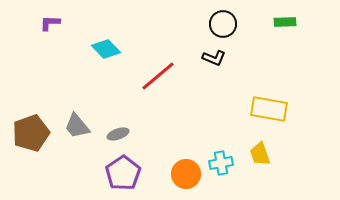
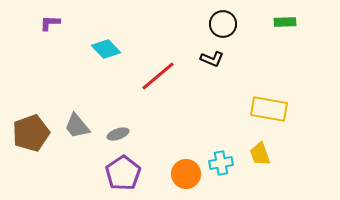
black L-shape: moved 2 px left, 1 px down
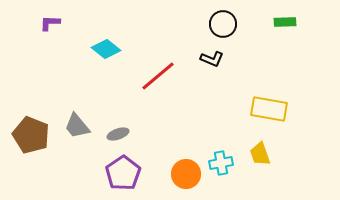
cyan diamond: rotated 8 degrees counterclockwise
brown pentagon: moved 2 px down; rotated 30 degrees counterclockwise
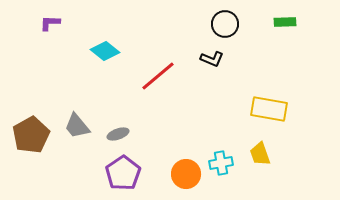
black circle: moved 2 px right
cyan diamond: moved 1 px left, 2 px down
brown pentagon: rotated 21 degrees clockwise
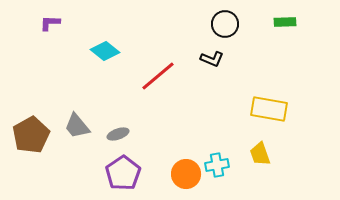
cyan cross: moved 4 px left, 2 px down
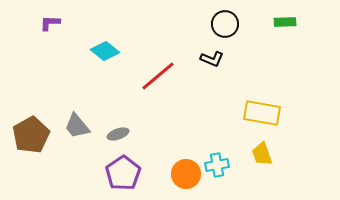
yellow rectangle: moved 7 px left, 4 px down
yellow trapezoid: moved 2 px right
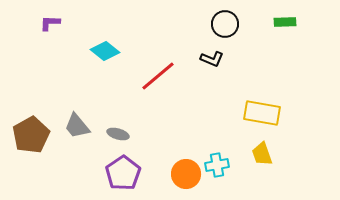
gray ellipse: rotated 35 degrees clockwise
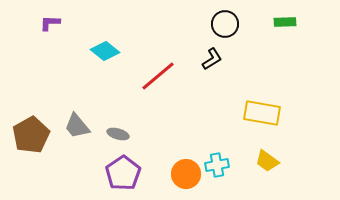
black L-shape: rotated 55 degrees counterclockwise
yellow trapezoid: moved 5 px right, 7 px down; rotated 35 degrees counterclockwise
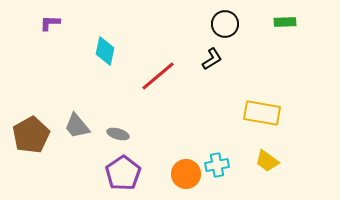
cyan diamond: rotated 64 degrees clockwise
